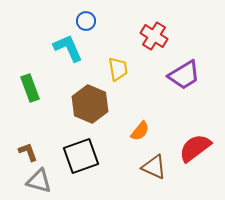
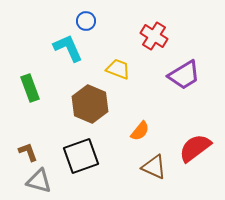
yellow trapezoid: rotated 60 degrees counterclockwise
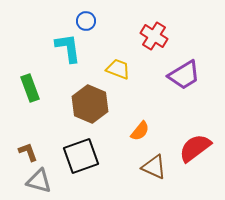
cyan L-shape: rotated 16 degrees clockwise
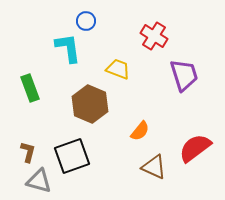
purple trapezoid: rotated 76 degrees counterclockwise
brown L-shape: rotated 35 degrees clockwise
black square: moved 9 px left
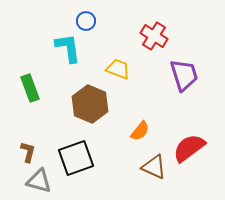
red semicircle: moved 6 px left
black square: moved 4 px right, 2 px down
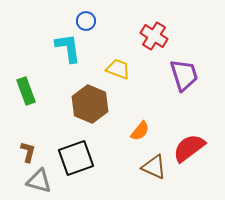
green rectangle: moved 4 px left, 3 px down
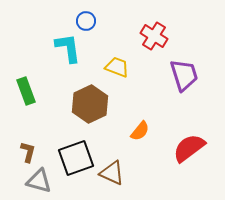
yellow trapezoid: moved 1 px left, 2 px up
brown hexagon: rotated 12 degrees clockwise
brown triangle: moved 42 px left, 6 px down
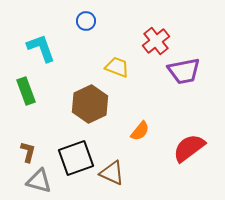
red cross: moved 2 px right, 5 px down; rotated 20 degrees clockwise
cyan L-shape: moved 27 px left; rotated 12 degrees counterclockwise
purple trapezoid: moved 4 px up; rotated 96 degrees clockwise
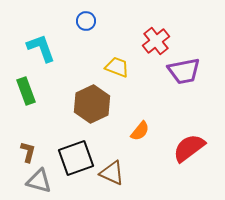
brown hexagon: moved 2 px right
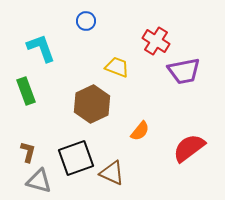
red cross: rotated 20 degrees counterclockwise
